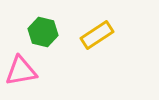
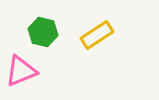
pink triangle: rotated 12 degrees counterclockwise
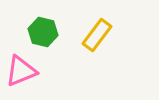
yellow rectangle: rotated 20 degrees counterclockwise
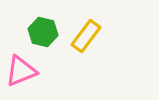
yellow rectangle: moved 11 px left, 1 px down
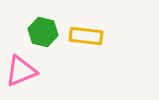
yellow rectangle: rotated 60 degrees clockwise
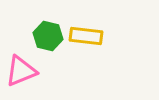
green hexagon: moved 5 px right, 4 px down
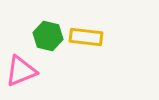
yellow rectangle: moved 1 px down
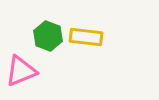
green hexagon: rotated 8 degrees clockwise
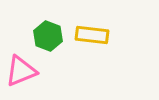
yellow rectangle: moved 6 px right, 2 px up
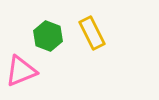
yellow rectangle: moved 2 px up; rotated 56 degrees clockwise
